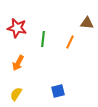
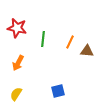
brown triangle: moved 28 px down
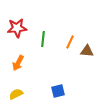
red star: rotated 18 degrees counterclockwise
yellow semicircle: rotated 32 degrees clockwise
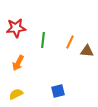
red star: moved 1 px left
green line: moved 1 px down
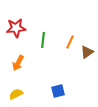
brown triangle: moved 1 px down; rotated 40 degrees counterclockwise
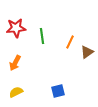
green line: moved 1 px left, 4 px up; rotated 14 degrees counterclockwise
orange arrow: moved 3 px left
yellow semicircle: moved 2 px up
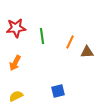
brown triangle: rotated 32 degrees clockwise
yellow semicircle: moved 4 px down
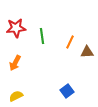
blue square: moved 9 px right; rotated 24 degrees counterclockwise
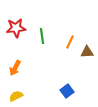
orange arrow: moved 5 px down
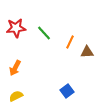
green line: moved 2 px right, 3 px up; rotated 35 degrees counterclockwise
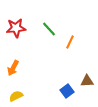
green line: moved 5 px right, 4 px up
brown triangle: moved 29 px down
orange arrow: moved 2 px left
